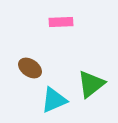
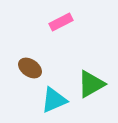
pink rectangle: rotated 25 degrees counterclockwise
green triangle: rotated 8 degrees clockwise
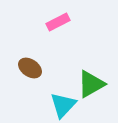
pink rectangle: moved 3 px left
cyan triangle: moved 9 px right, 5 px down; rotated 24 degrees counterclockwise
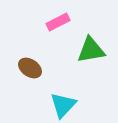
green triangle: moved 34 px up; rotated 20 degrees clockwise
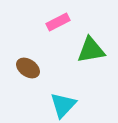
brown ellipse: moved 2 px left
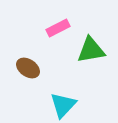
pink rectangle: moved 6 px down
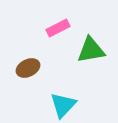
brown ellipse: rotated 60 degrees counterclockwise
